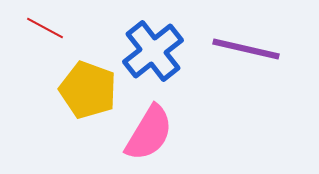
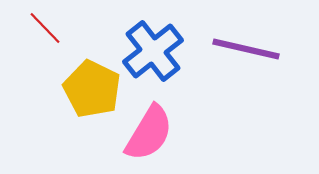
red line: rotated 18 degrees clockwise
yellow pentagon: moved 4 px right, 1 px up; rotated 6 degrees clockwise
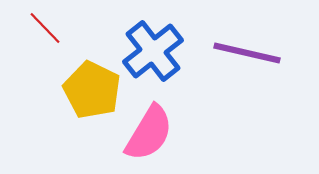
purple line: moved 1 px right, 4 px down
yellow pentagon: moved 1 px down
